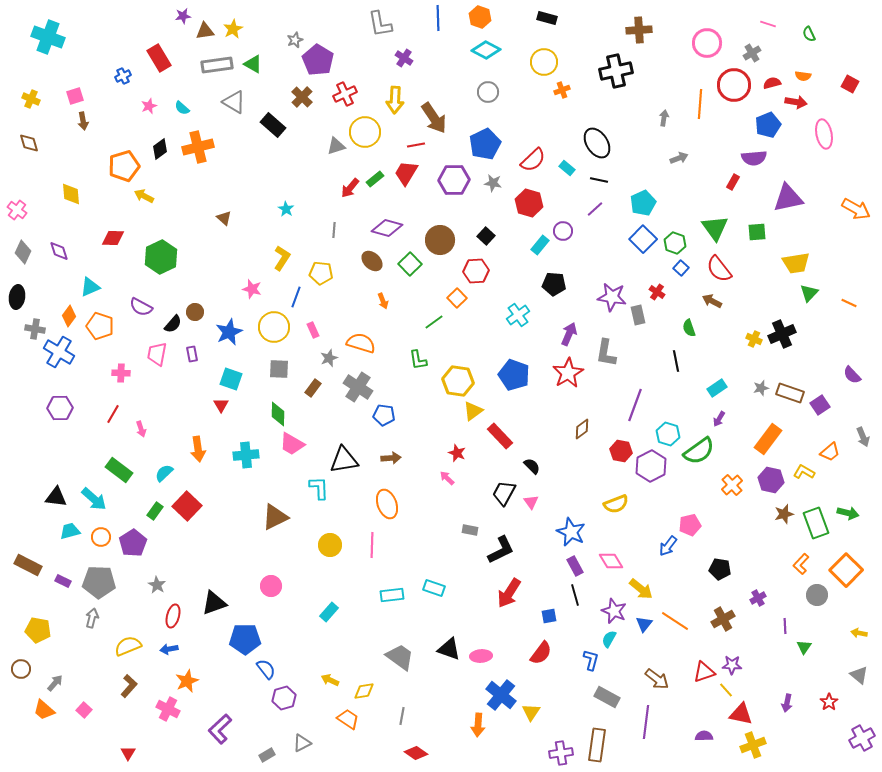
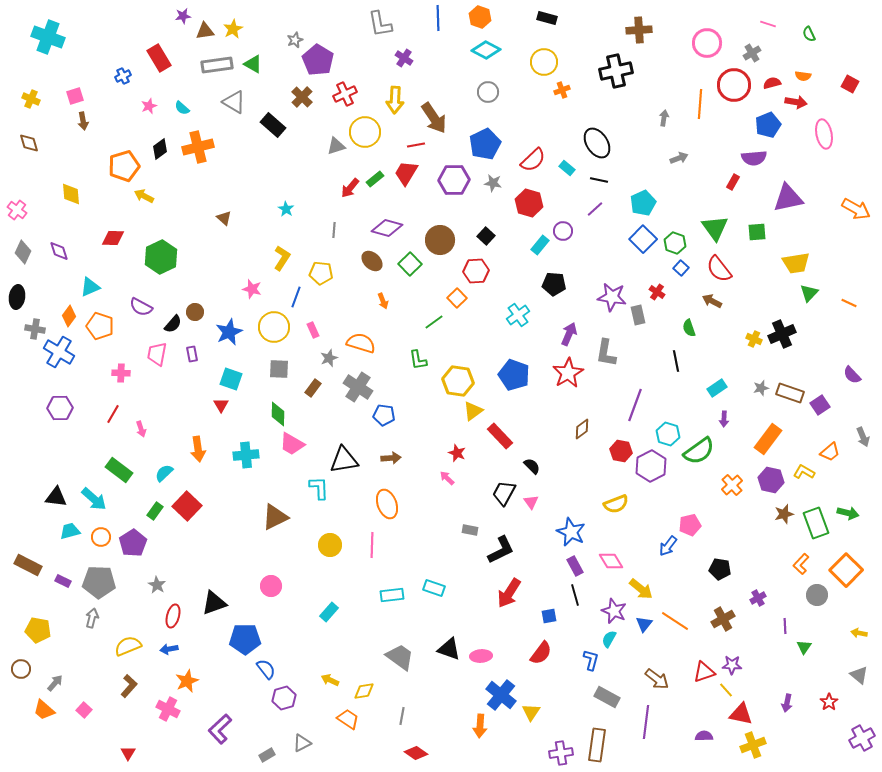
purple arrow at (719, 419): moved 5 px right; rotated 28 degrees counterclockwise
orange arrow at (478, 725): moved 2 px right, 1 px down
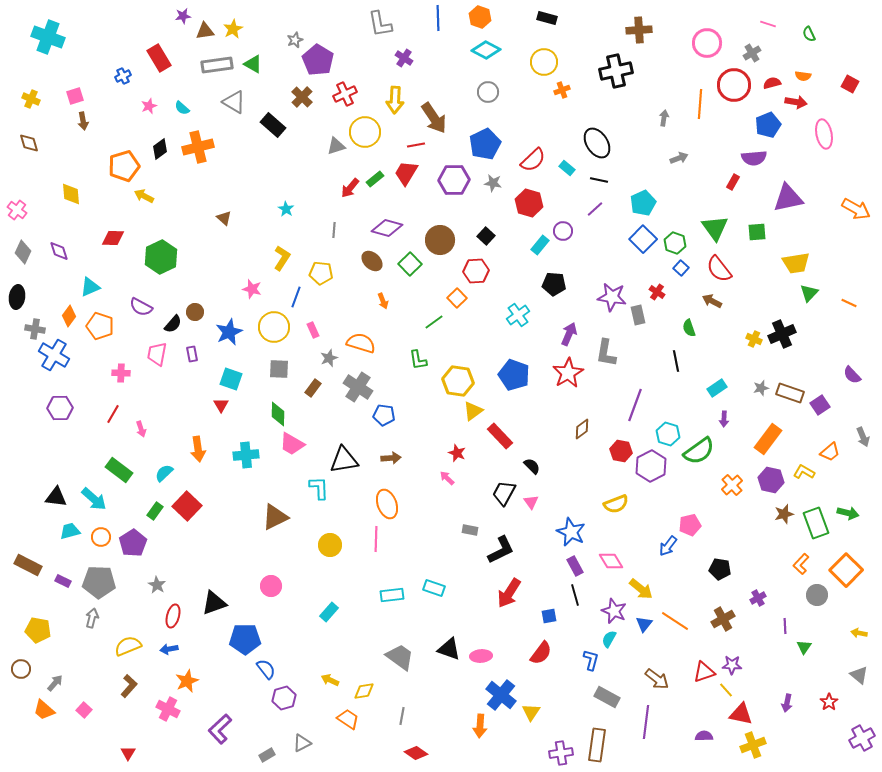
blue cross at (59, 352): moved 5 px left, 3 px down
pink line at (372, 545): moved 4 px right, 6 px up
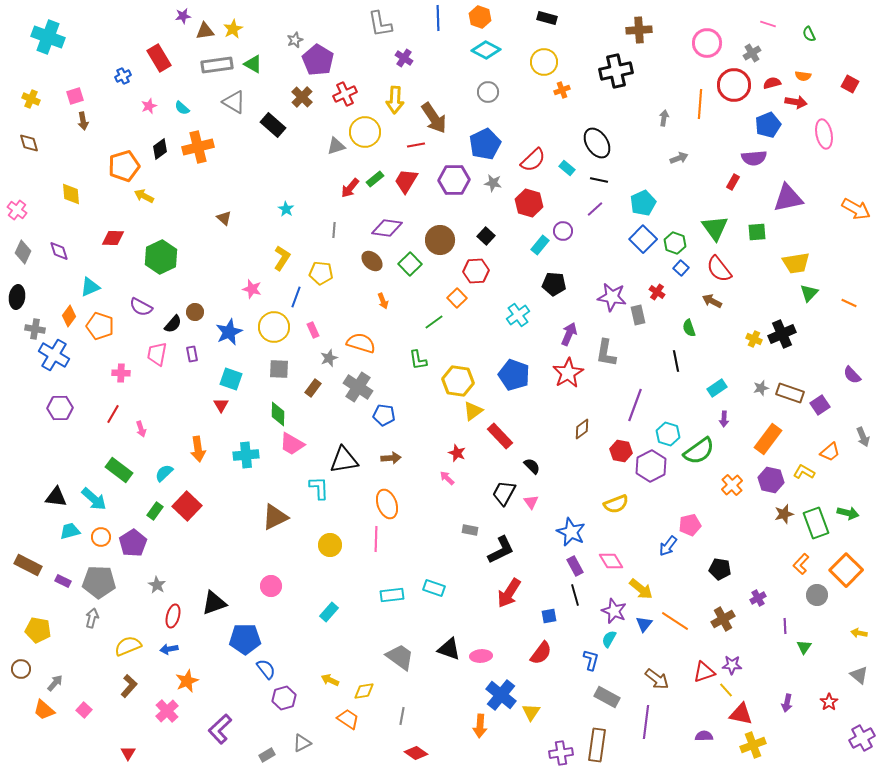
red trapezoid at (406, 173): moved 8 px down
purple diamond at (387, 228): rotated 8 degrees counterclockwise
pink cross at (168, 709): moved 1 px left, 2 px down; rotated 20 degrees clockwise
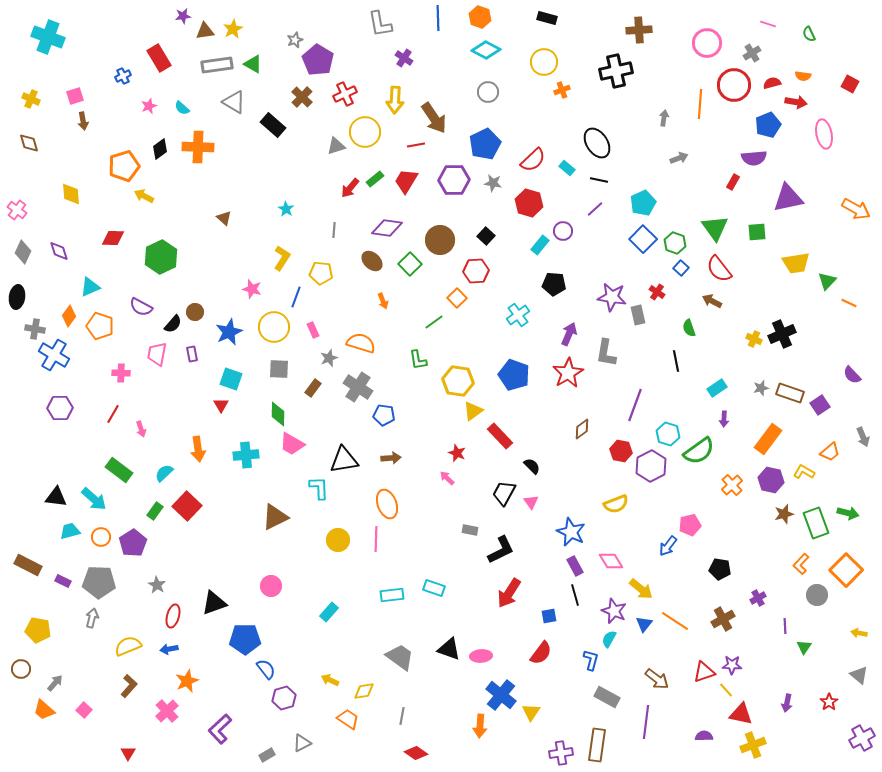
orange cross at (198, 147): rotated 16 degrees clockwise
green triangle at (809, 293): moved 18 px right, 12 px up
yellow circle at (330, 545): moved 8 px right, 5 px up
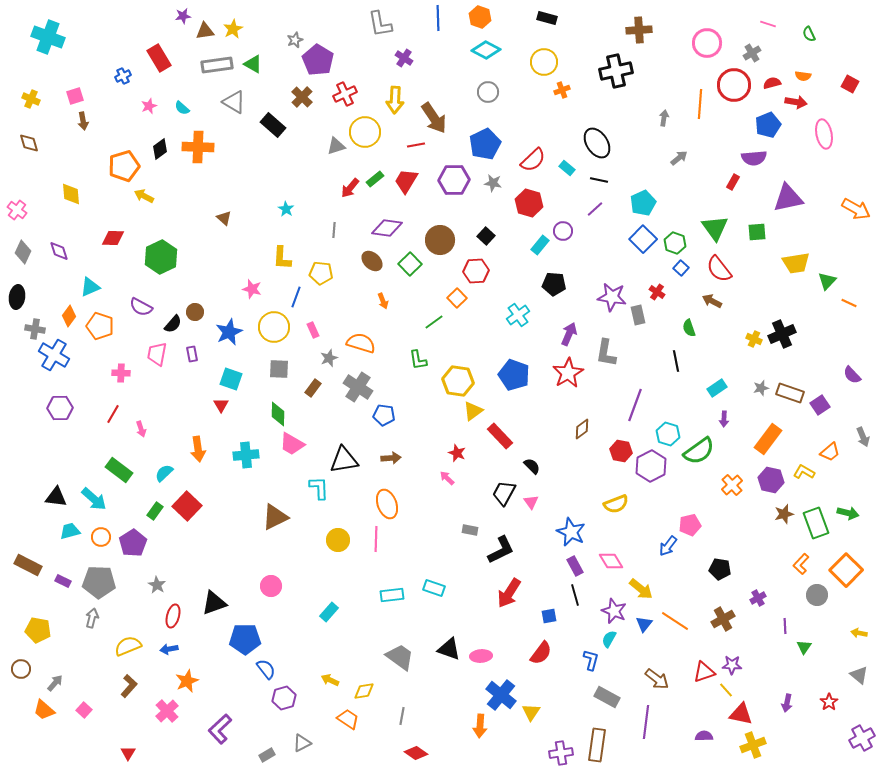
gray arrow at (679, 158): rotated 18 degrees counterclockwise
yellow L-shape at (282, 258): rotated 150 degrees clockwise
